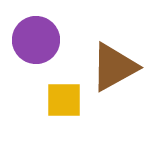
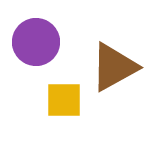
purple circle: moved 2 px down
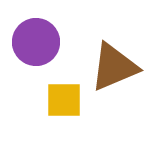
brown triangle: rotated 6 degrees clockwise
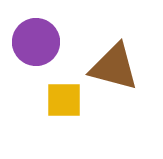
brown triangle: rotated 38 degrees clockwise
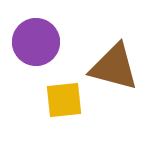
yellow square: rotated 6 degrees counterclockwise
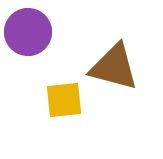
purple circle: moved 8 px left, 10 px up
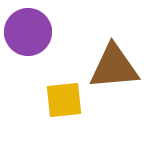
brown triangle: rotated 20 degrees counterclockwise
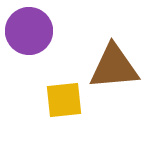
purple circle: moved 1 px right, 1 px up
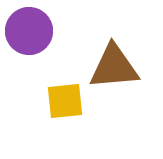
yellow square: moved 1 px right, 1 px down
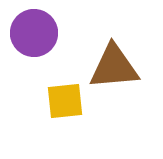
purple circle: moved 5 px right, 2 px down
